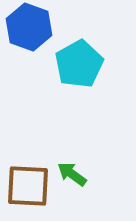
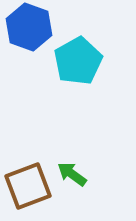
cyan pentagon: moved 1 px left, 3 px up
brown square: rotated 24 degrees counterclockwise
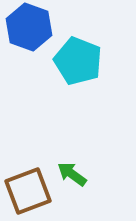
cyan pentagon: rotated 21 degrees counterclockwise
brown square: moved 5 px down
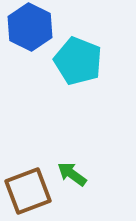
blue hexagon: moved 1 px right; rotated 6 degrees clockwise
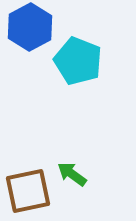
blue hexagon: rotated 6 degrees clockwise
brown square: rotated 9 degrees clockwise
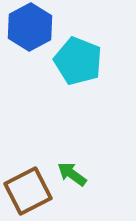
brown square: rotated 15 degrees counterclockwise
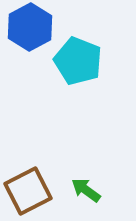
green arrow: moved 14 px right, 16 px down
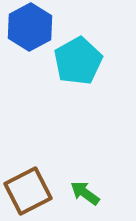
cyan pentagon: rotated 21 degrees clockwise
green arrow: moved 1 px left, 3 px down
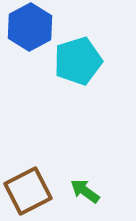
cyan pentagon: rotated 12 degrees clockwise
green arrow: moved 2 px up
